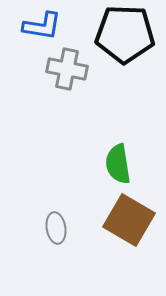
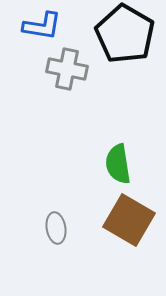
black pentagon: rotated 28 degrees clockwise
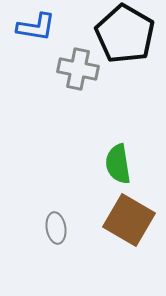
blue L-shape: moved 6 px left, 1 px down
gray cross: moved 11 px right
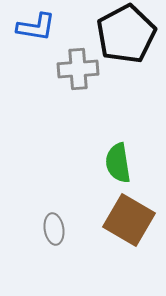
black pentagon: moved 1 px right; rotated 14 degrees clockwise
gray cross: rotated 15 degrees counterclockwise
green semicircle: moved 1 px up
gray ellipse: moved 2 px left, 1 px down
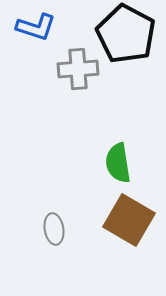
blue L-shape: rotated 9 degrees clockwise
black pentagon: rotated 16 degrees counterclockwise
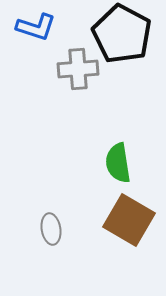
black pentagon: moved 4 px left
gray ellipse: moved 3 px left
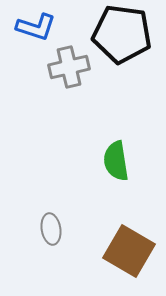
black pentagon: rotated 20 degrees counterclockwise
gray cross: moved 9 px left, 2 px up; rotated 9 degrees counterclockwise
green semicircle: moved 2 px left, 2 px up
brown square: moved 31 px down
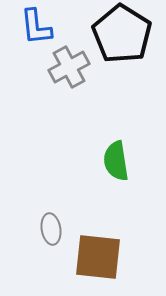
blue L-shape: rotated 66 degrees clockwise
black pentagon: rotated 24 degrees clockwise
gray cross: rotated 15 degrees counterclockwise
brown square: moved 31 px left, 6 px down; rotated 24 degrees counterclockwise
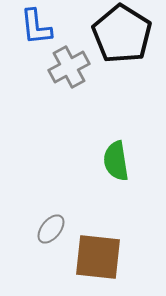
gray ellipse: rotated 48 degrees clockwise
